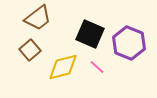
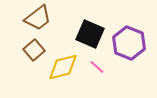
brown square: moved 4 px right
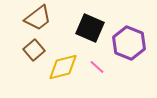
black square: moved 6 px up
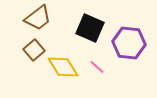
purple hexagon: rotated 16 degrees counterclockwise
yellow diamond: rotated 72 degrees clockwise
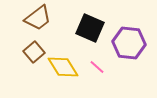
brown square: moved 2 px down
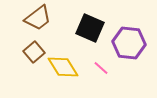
pink line: moved 4 px right, 1 px down
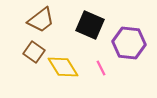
brown trapezoid: moved 3 px right, 2 px down
black square: moved 3 px up
brown square: rotated 15 degrees counterclockwise
pink line: rotated 21 degrees clockwise
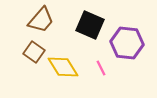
brown trapezoid: rotated 12 degrees counterclockwise
purple hexagon: moved 2 px left
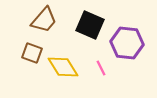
brown trapezoid: moved 3 px right
brown square: moved 2 px left, 1 px down; rotated 15 degrees counterclockwise
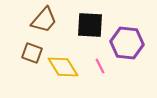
black square: rotated 20 degrees counterclockwise
pink line: moved 1 px left, 2 px up
